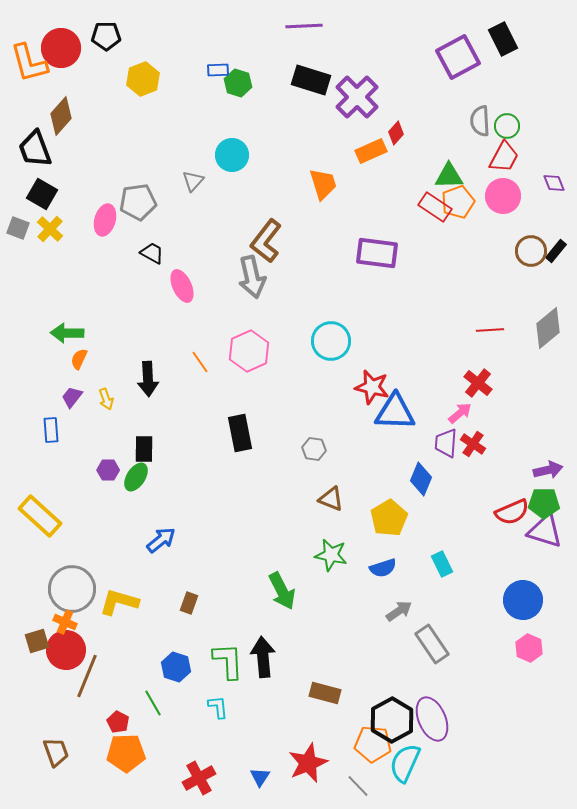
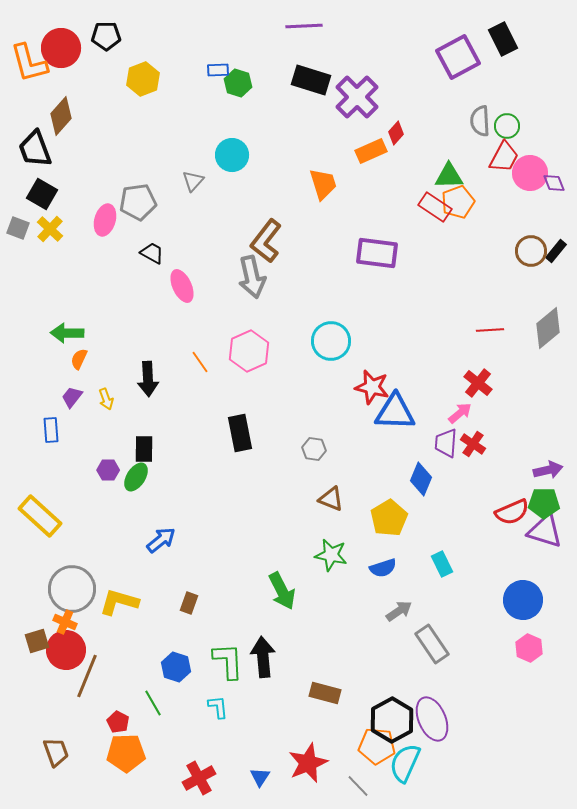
pink circle at (503, 196): moved 27 px right, 23 px up
orange pentagon at (373, 744): moved 4 px right, 2 px down
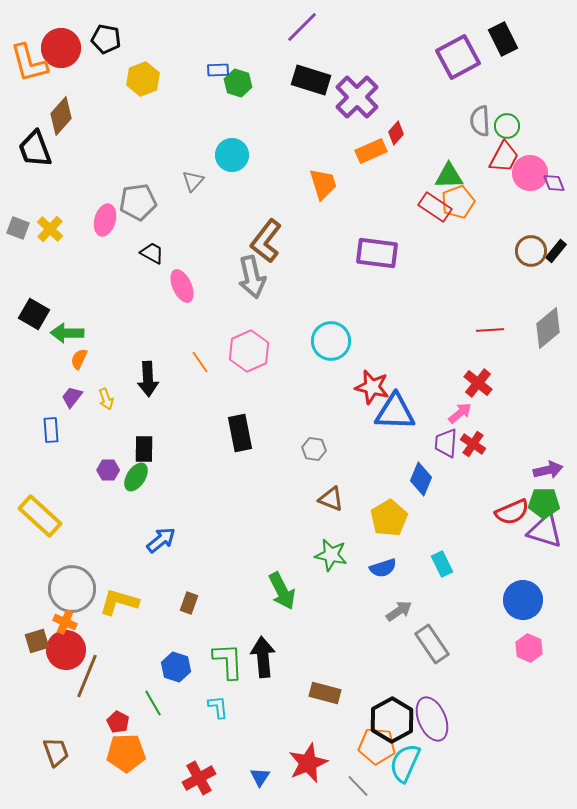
purple line at (304, 26): moved 2 px left, 1 px down; rotated 42 degrees counterclockwise
black pentagon at (106, 36): moved 3 px down; rotated 12 degrees clockwise
black square at (42, 194): moved 8 px left, 120 px down
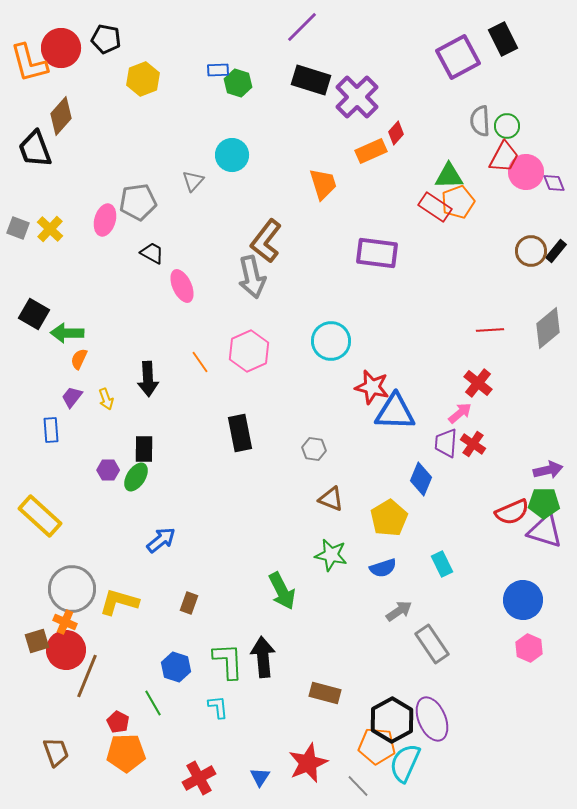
pink circle at (530, 173): moved 4 px left, 1 px up
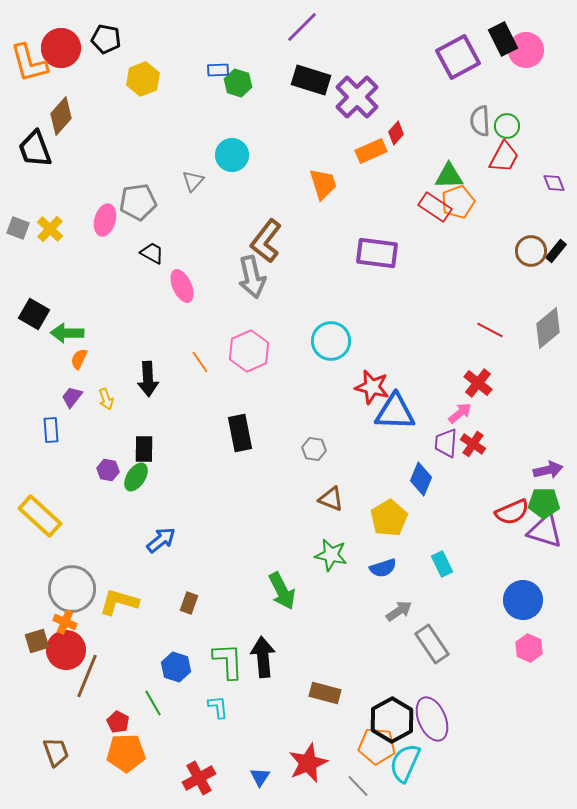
pink circle at (526, 172): moved 122 px up
red line at (490, 330): rotated 32 degrees clockwise
purple hexagon at (108, 470): rotated 10 degrees clockwise
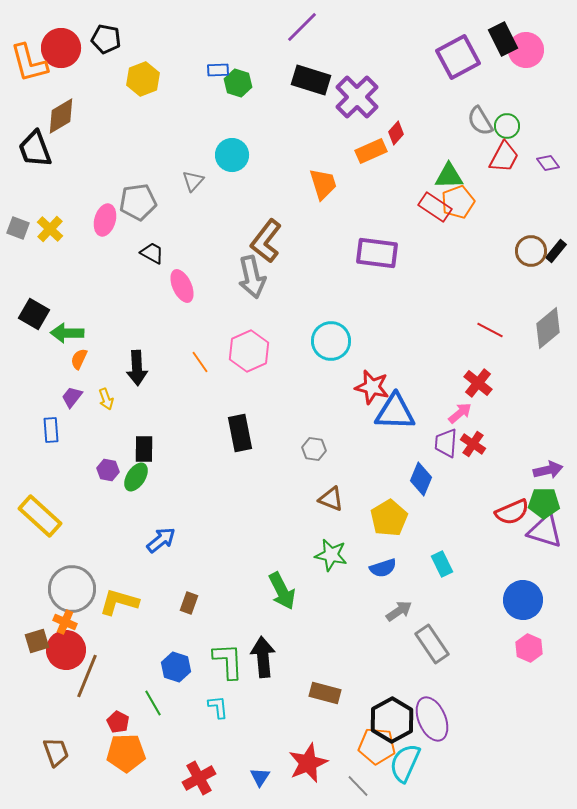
brown diamond at (61, 116): rotated 18 degrees clockwise
gray semicircle at (480, 121): rotated 28 degrees counterclockwise
purple diamond at (554, 183): moved 6 px left, 20 px up; rotated 15 degrees counterclockwise
black arrow at (148, 379): moved 11 px left, 11 px up
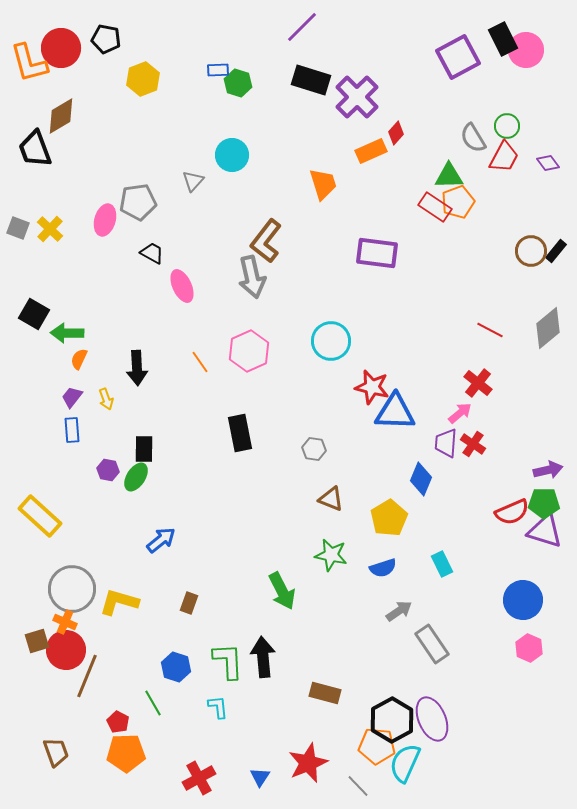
gray semicircle at (480, 121): moved 7 px left, 17 px down
blue rectangle at (51, 430): moved 21 px right
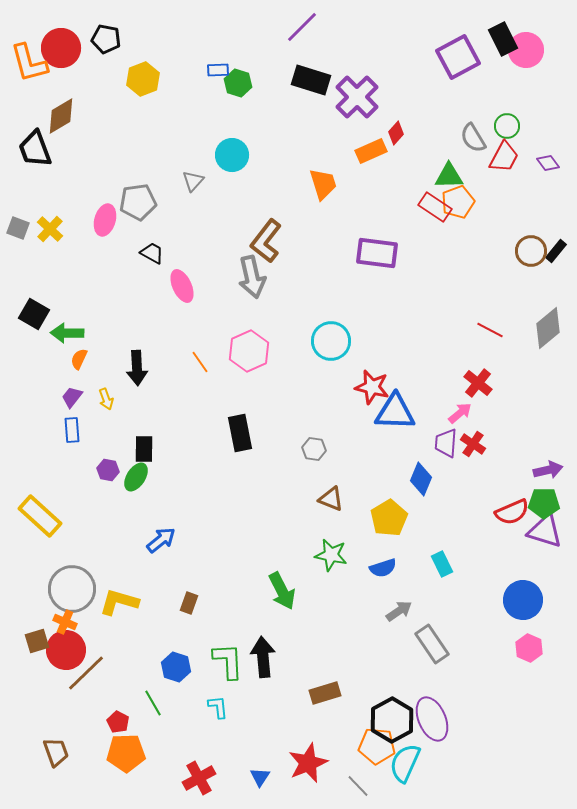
brown line at (87, 676): moved 1 px left, 3 px up; rotated 24 degrees clockwise
brown rectangle at (325, 693): rotated 32 degrees counterclockwise
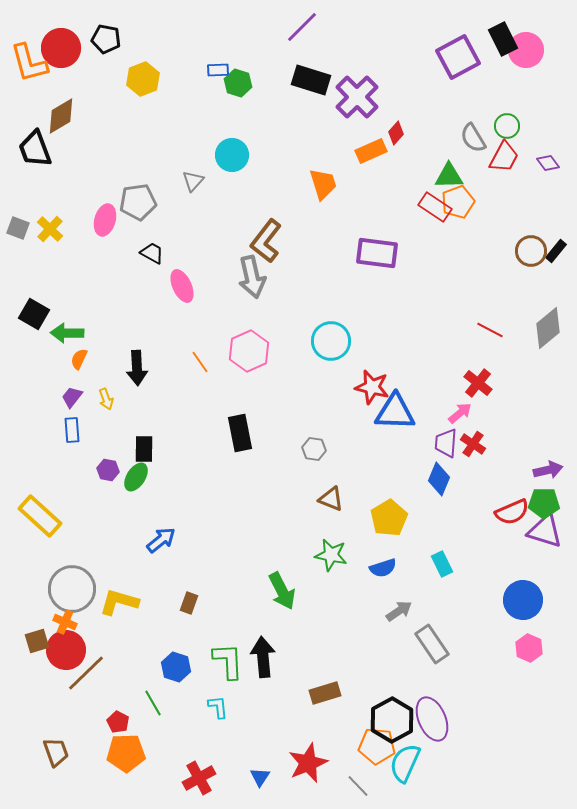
blue diamond at (421, 479): moved 18 px right
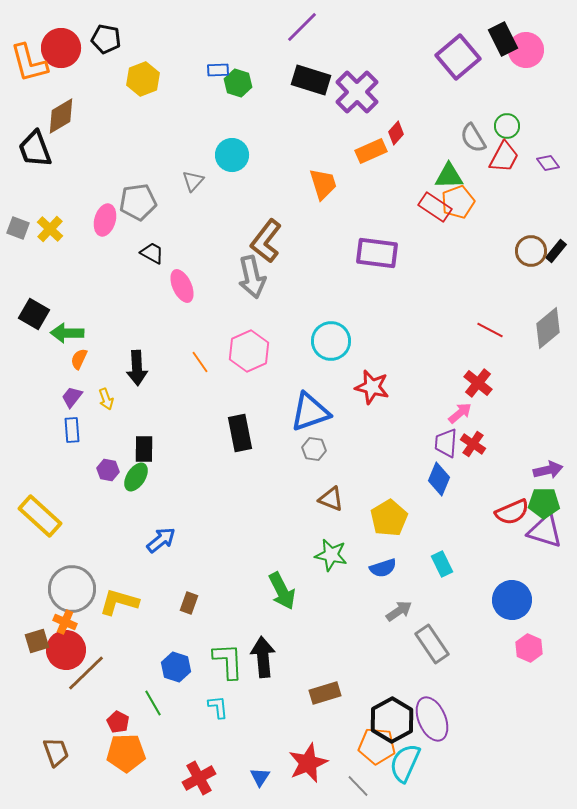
purple square at (458, 57): rotated 12 degrees counterclockwise
purple cross at (357, 97): moved 5 px up
blue triangle at (395, 412): moved 85 px left; rotated 21 degrees counterclockwise
blue circle at (523, 600): moved 11 px left
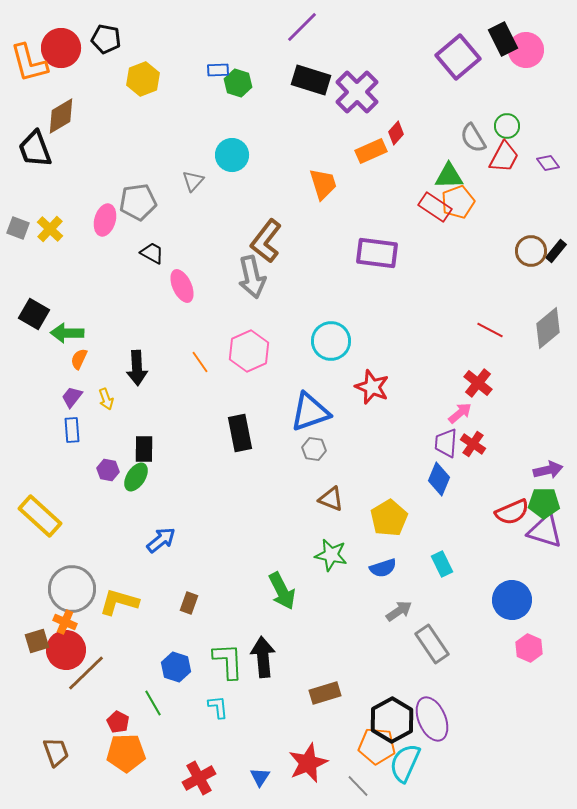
red star at (372, 387): rotated 8 degrees clockwise
